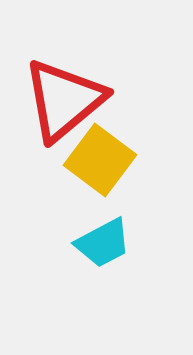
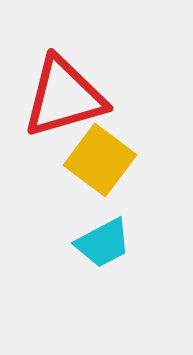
red triangle: moved 3 px up; rotated 24 degrees clockwise
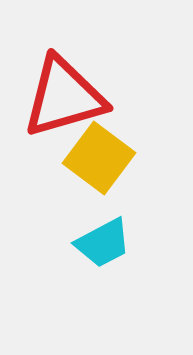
yellow square: moved 1 px left, 2 px up
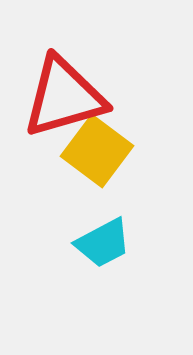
yellow square: moved 2 px left, 7 px up
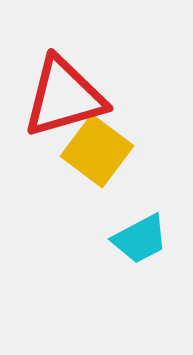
cyan trapezoid: moved 37 px right, 4 px up
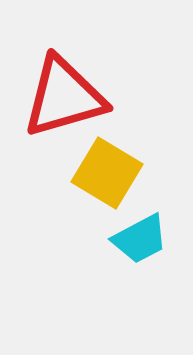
yellow square: moved 10 px right, 22 px down; rotated 6 degrees counterclockwise
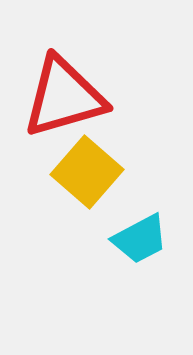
yellow square: moved 20 px left, 1 px up; rotated 10 degrees clockwise
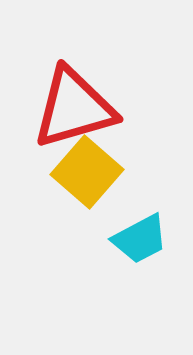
red triangle: moved 10 px right, 11 px down
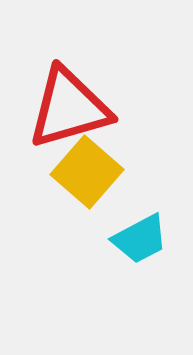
red triangle: moved 5 px left
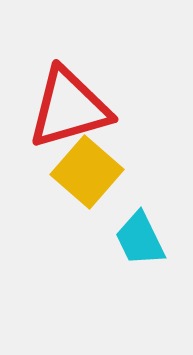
cyan trapezoid: rotated 92 degrees clockwise
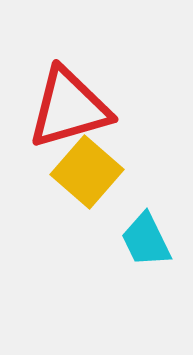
cyan trapezoid: moved 6 px right, 1 px down
